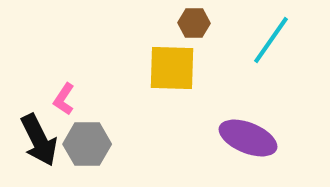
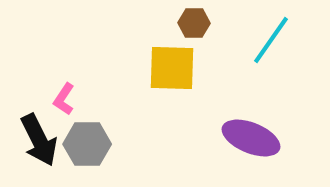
purple ellipse: moved 3 px right
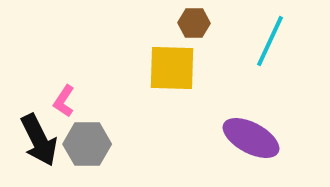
cyan line: moved 1 px left, 1 px down; rotated 10 degrees counterclockwise
pink L-shape: moved 2 px down
purple ellipse: rotated 6 degrees clockwise
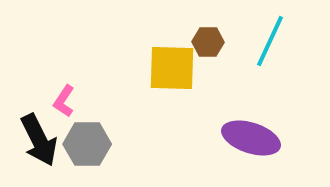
brown hexagon: moved 14 px right, 19 px down
purple ellipse: rotated 10 degrees counterclockwise
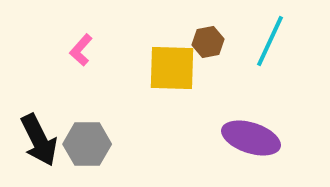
brown hexagon: rotated 12 degrees counterclockwise
pink L-shape: moved 17 px right, 51 px up; rotated 8 degrees clockwise
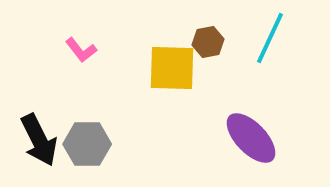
cyan line: moved 3 px up
pink L-shape: rotated 80 degrees counterclockwise
purple ellipse: rotated 28 degrees clockwise
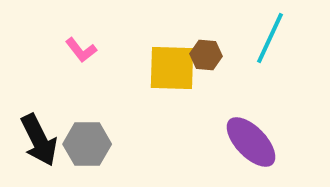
brown hexagon: moved 2 px left, 13 px down; rotated 16 degrees clockwise
purple ellipse: moved 4 px down
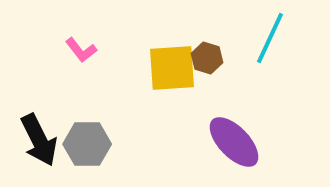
brown hexagon: moved 1 px right, 3 px down; rotated 12 degrees clockwise
yellow square: rotated 6 degrees counterclockwise
purple ellipse: moved 17 px left
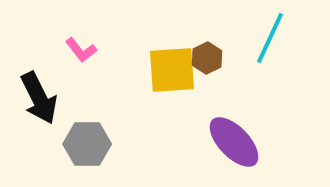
brown hexagon: rotated 16 degrees clockwise
yellow square: moved 2 px down
black arrow: moved 42 px up
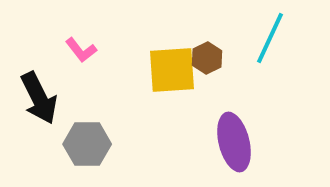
purple ellipse: rotated 30 degrees clockwise
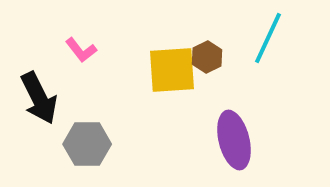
cyan line: moved 2 px left
brown hexagon: moved 1 px up
purple ellipse: moved 2 px up
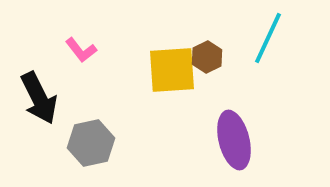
gray hexagon: moved 4 px right, 1 px up; rotated 12 degrees counterclockwise
